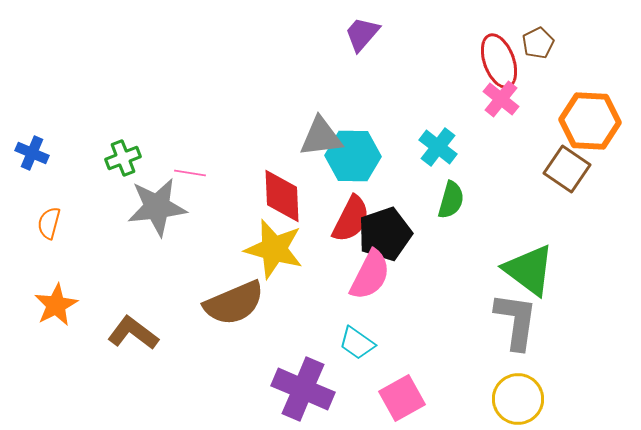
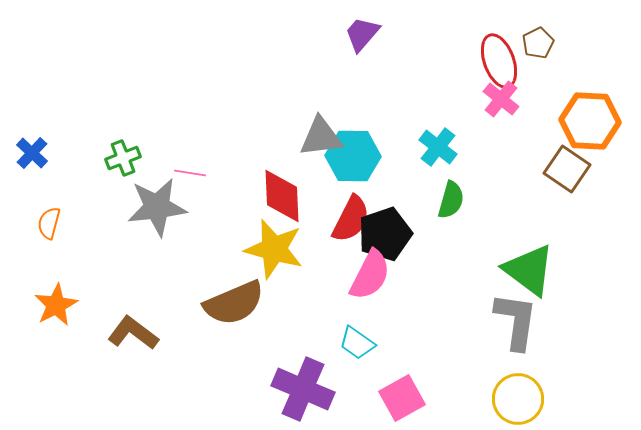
blue cross: rotated 20 degrees clockwise
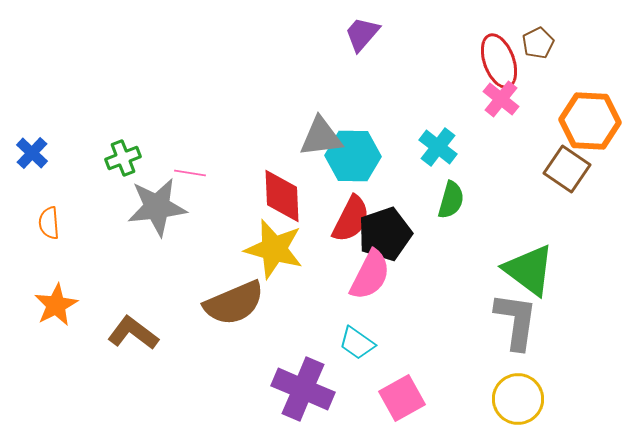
orange semicircle: rotated 20 degrees counterclockwise
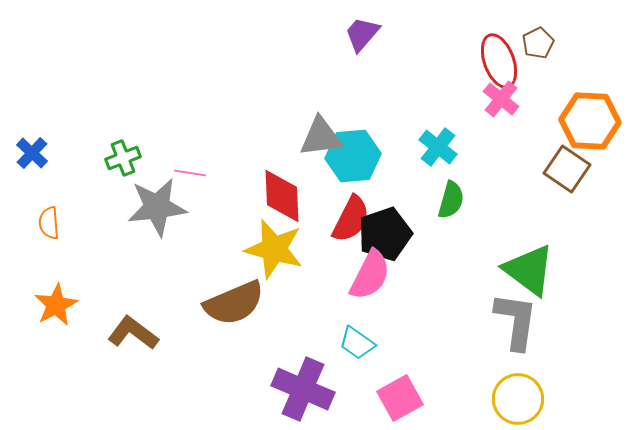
cyan hexagon: rotated 6 degrees counterclockwise
pink square: moved 2 px left
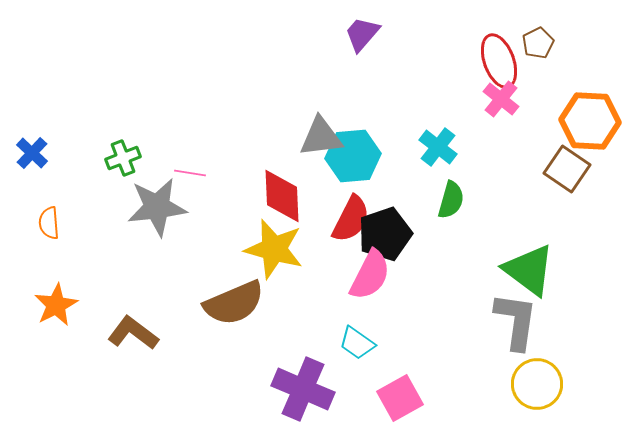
yellow circle: moved 19 px right, 15 px up
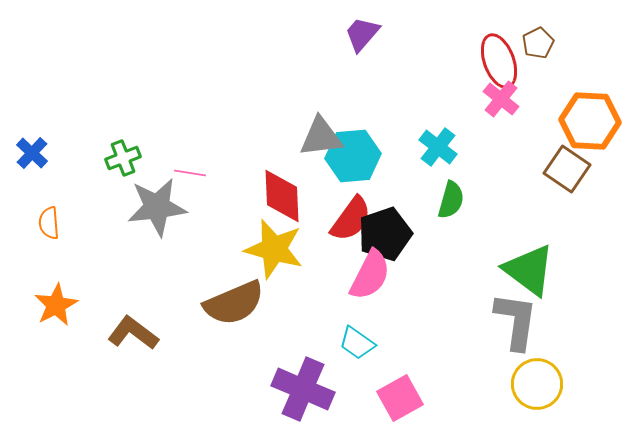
red semicircle: rotated 9 degrees clockwise
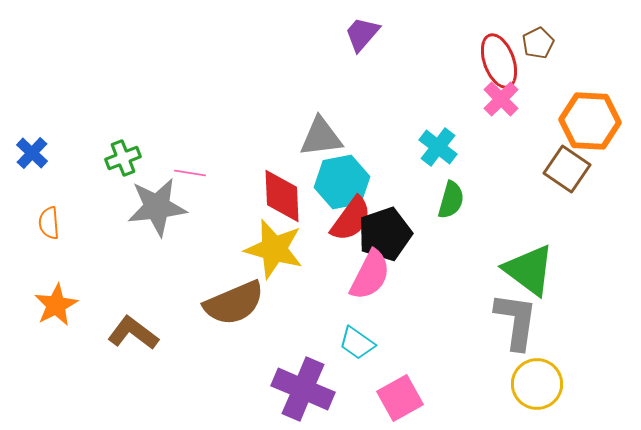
pink cross: rotated 6 degrees clockwise
cyan hexagon: moved 11 px left, 26 px down; rotated 6 degrees counterclockwise
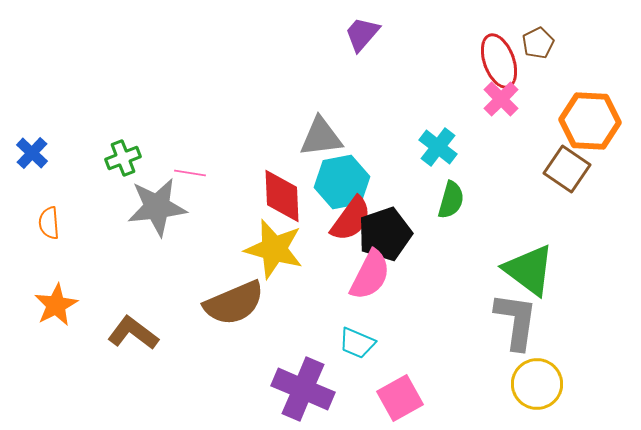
cyan trapezoid: rotated 12 degrees counterclockwise
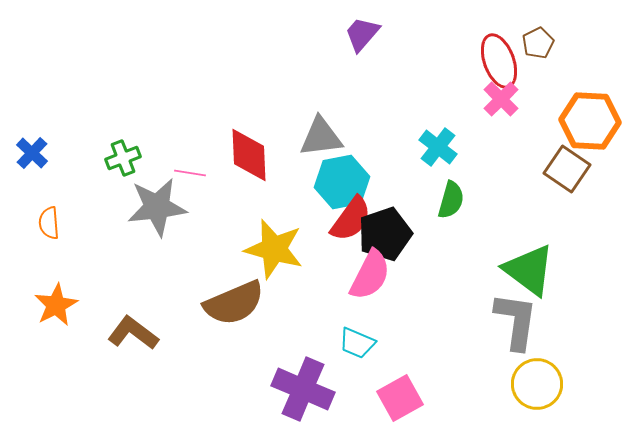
red diamond: moved 33 px left, 41 px up
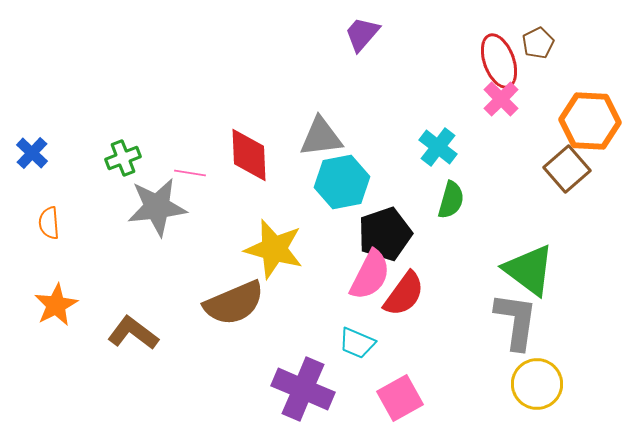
brown square: rotated 15 degrees clockwise
red semicircle: moved 53 px right, 75 px down
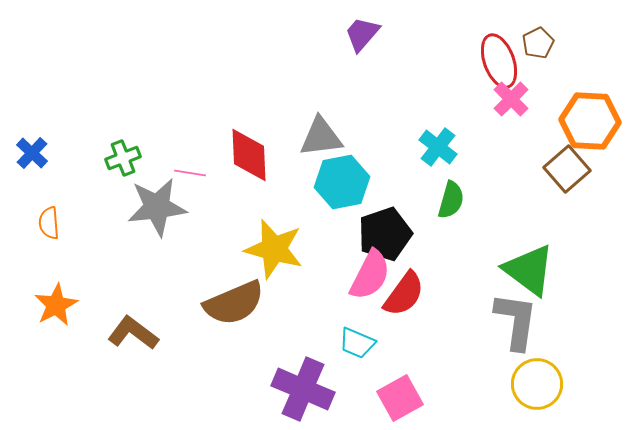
pink cross: moved 10 px right
